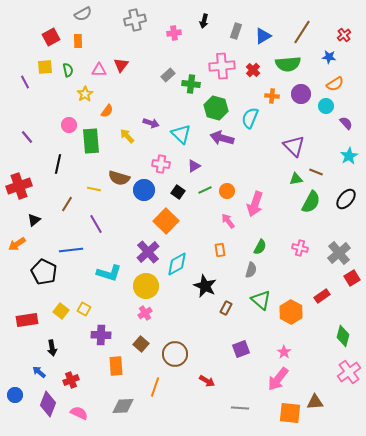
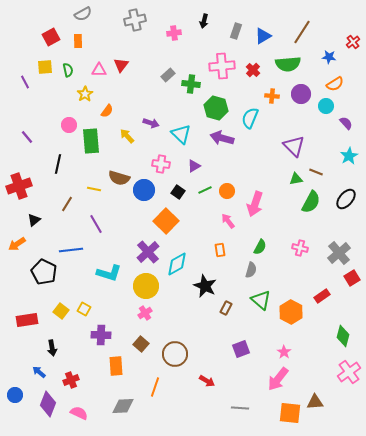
red cross at (344, 35): moved 9 px right, 7 px down
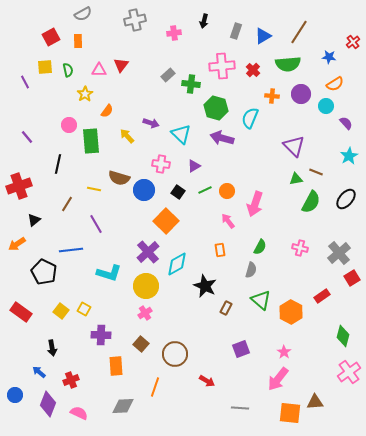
brown line at (302, 32): moved 3 px left
red rectangle at (27, 320): moved 6 px left, 8 px up; rotated 45 degrees clockwise
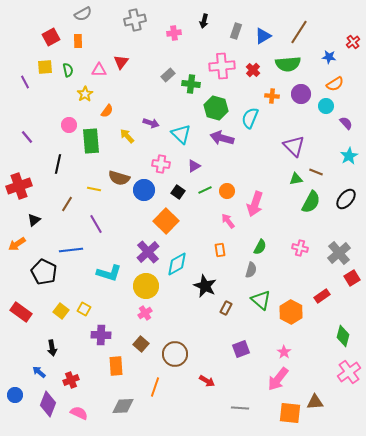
red triangle at (121, 65): moved 3 px up
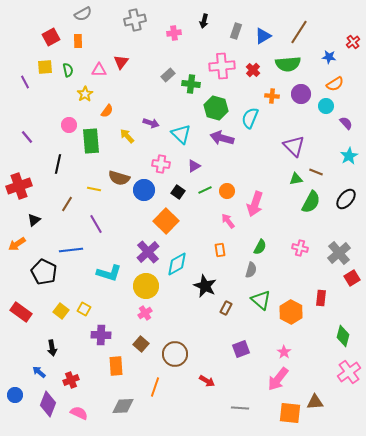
red rectangle at (322, 296): moved 1 px left, 2 px down; rotated 49 degrees counterclockwise
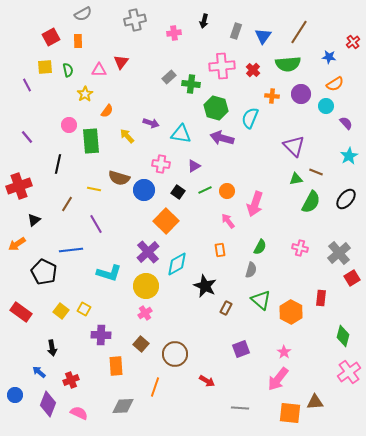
blue triangle at (263, 36): rotated 24 degrees counterclockwise
gray rectangle at (168, 75): moved 1 px right, 2 px down
purple line at (25, 82): moved 2 px right, 3 px down
cyan triangle at (181, 134): rotated 35 degrees counterclockwise
